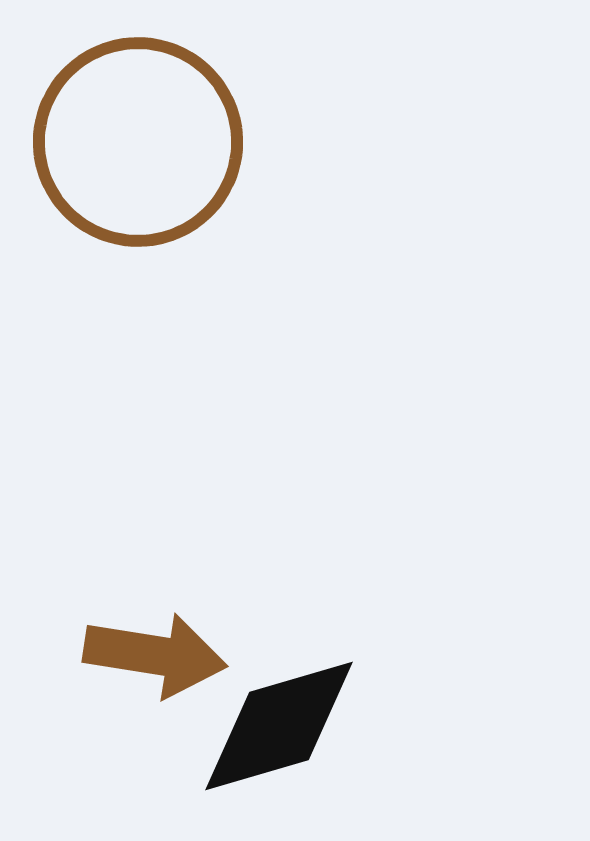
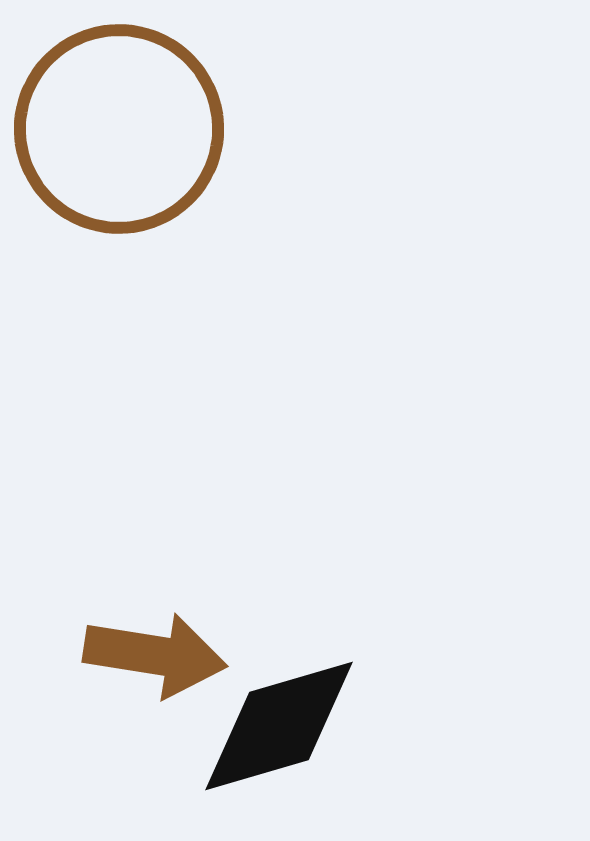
brown circle: moved 19 px left, 13 px up
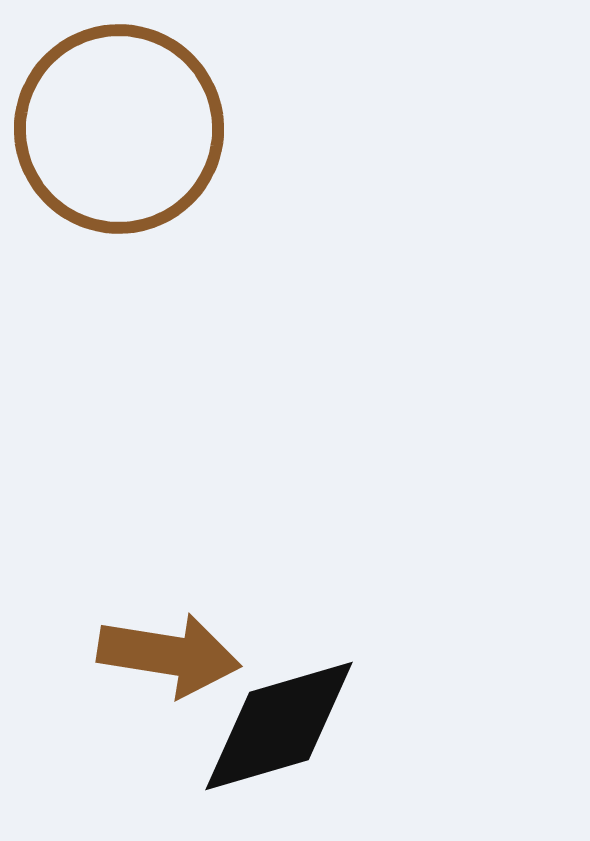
brown arrow: moved 14 px right
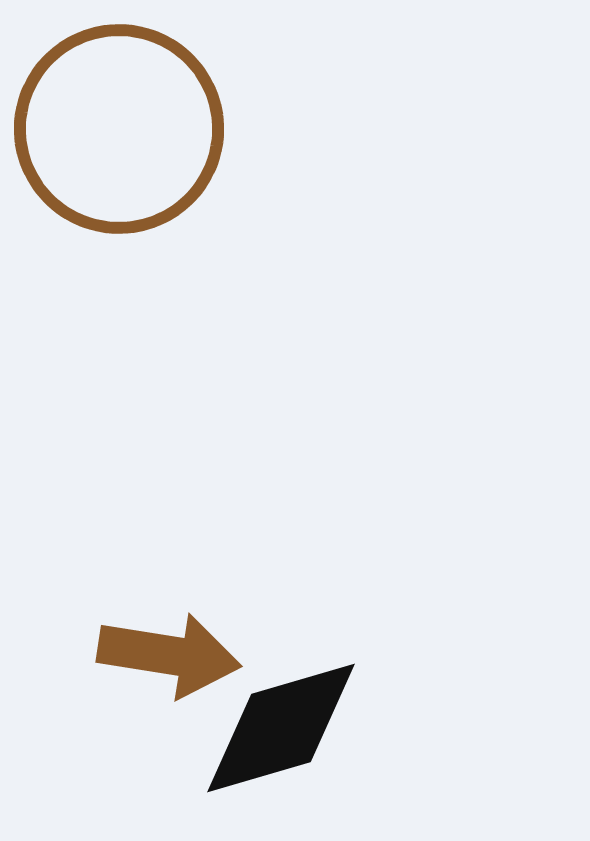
black diamond: moved 2 px right, 2 px down
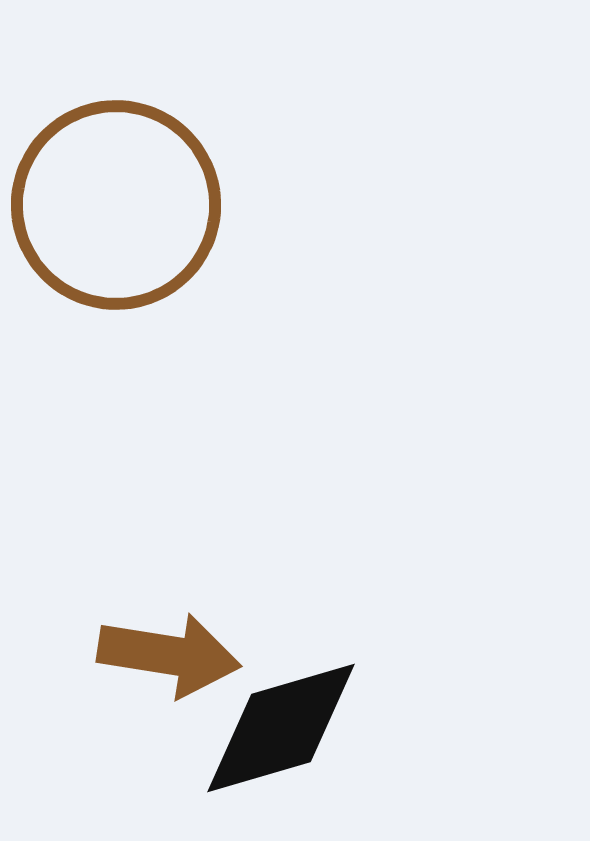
brown circle: moved 3 px left, 76 px down
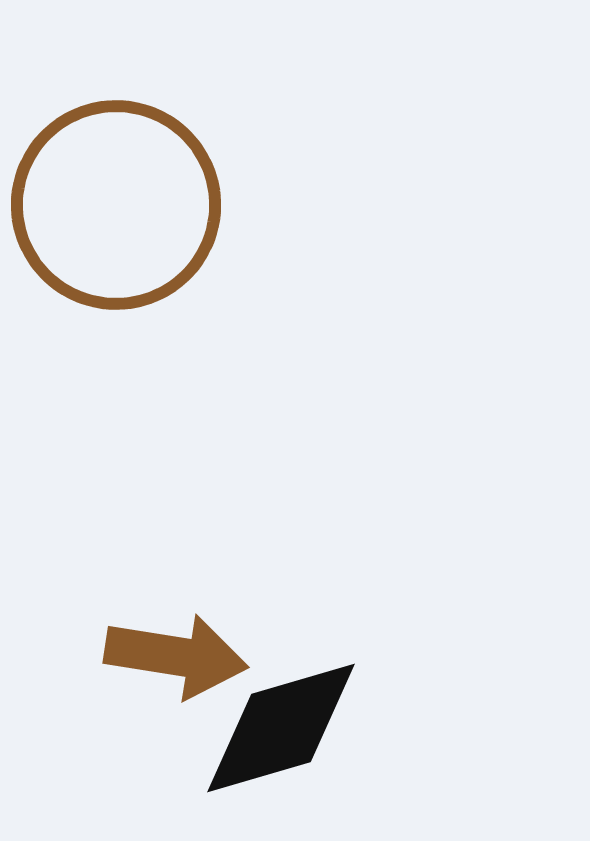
brown arrow: moved 7 px right, 1 px down
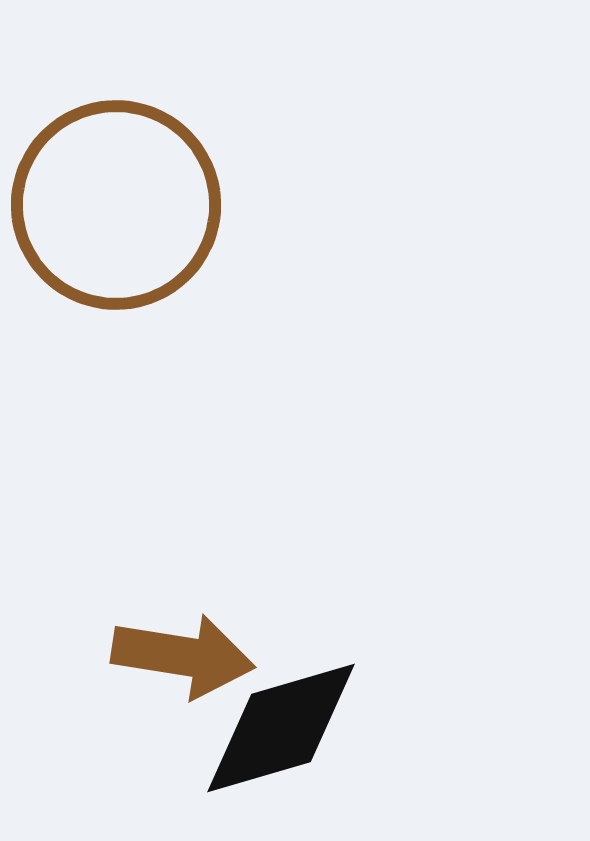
brown arrow: moved 7 px right
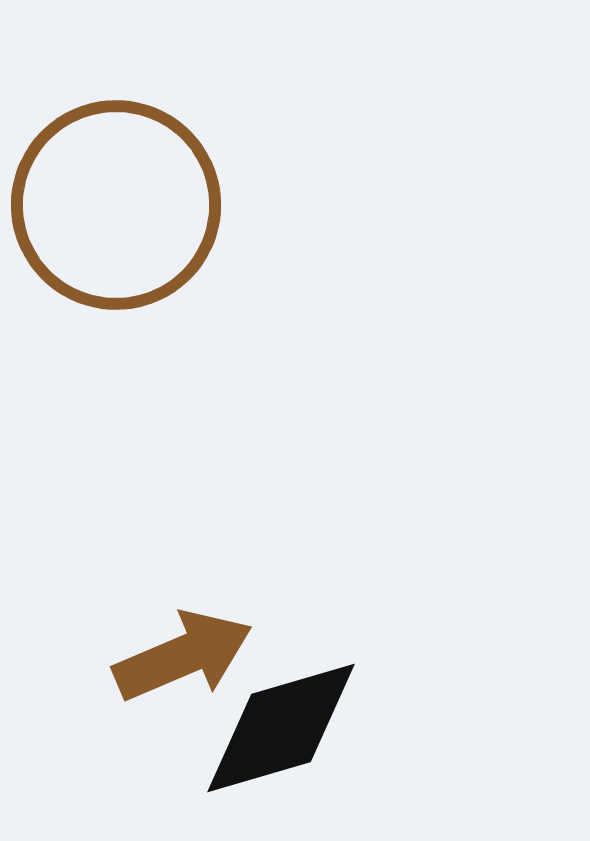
brown arrow: rotated 32 degrees counterclockwise
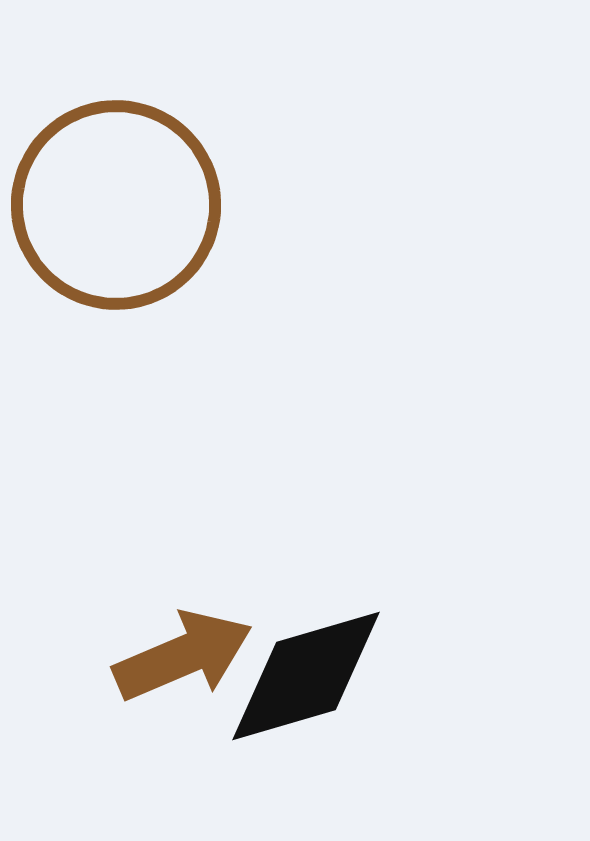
black diamond: moved 25 px right, 52 px up
